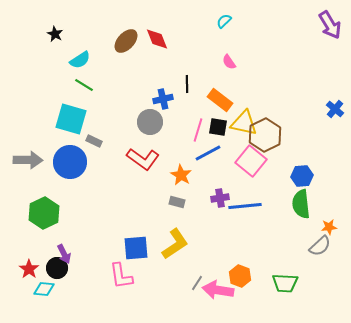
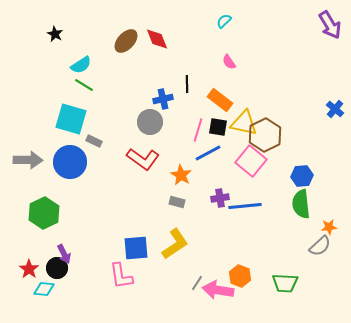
cyan semicircle at (80, 60): moved 1 px right, 5 px down
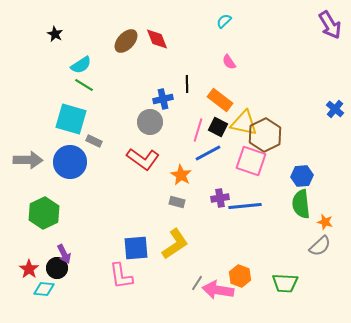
black square at (218, 127): rotated 18 degrees clockwise
pink square at (251, 161): rotated 20 degrees counterclockwise
orange star at (329, 227): moved 4 px left, 5 px up; rotated 21 degrees clockwise
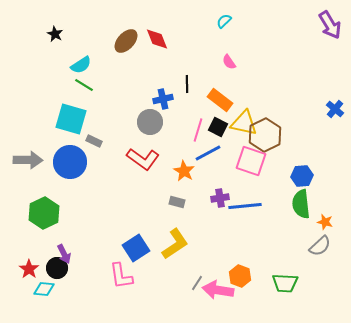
orange star at (181, 175): moved 3 px right, 4 px up
blue square at (136, 248): rotated 28 degrees counterclockwise
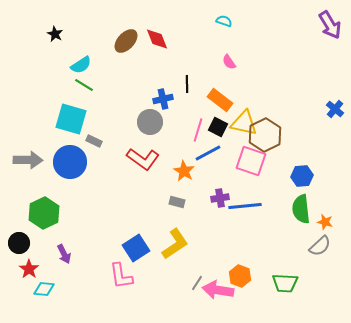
cyan semicircle at (224, 21): rotated 63 degrees clockwise
green semicircle at (301, 204): moved 5 px down
black circle at (57, 268): moved 38 px left, 25 px up
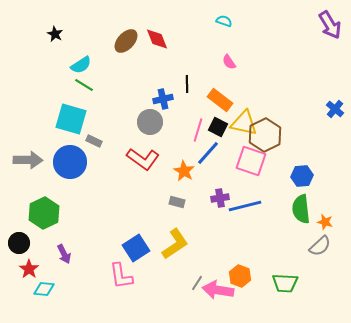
blue line at (208, 153): rotated 20 degrees counterclockwise
blue line at (245, 206): rotated 8 degrees counterclockwise
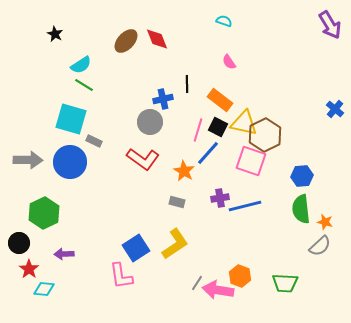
purple arrow at (64, 254): rotated 114 degrees clockwise
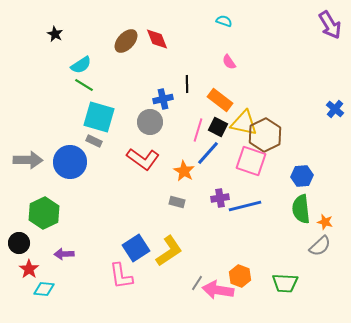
cyan square at (71, 119): moved 28 px right, 2 px up
yellow L-shape at (175, 244): moved 6 px left, 7 px down
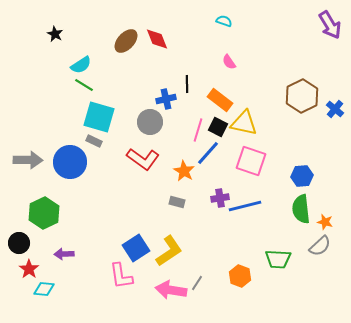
blue cross at (163, 99): moved 3 px right
brown hexagon at (265, 135): moved 37 px right, 39 px up
green trapezoid at (285, 283): moved 7 px left, 24 px up
pink arrow at (218, 290): moved 47 px left
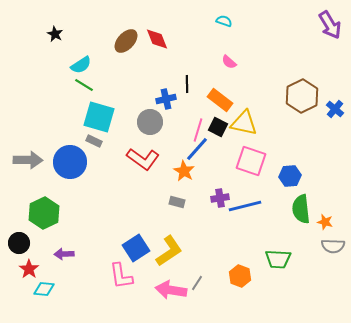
pink semicircle at (229, 62): rotated 14 degrees counterclockwise
blue line at (208, 153): moved 11 px left, 4 px up
blue hexagon at (302, 176): moved 12 px left
gray semicircle at (320, 246): moved 13 px right; rotated 45 degrees clockwise
